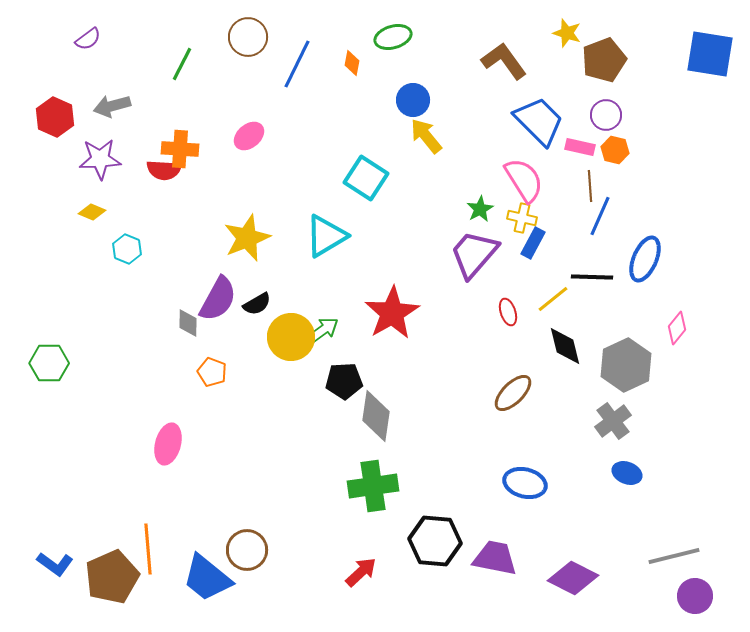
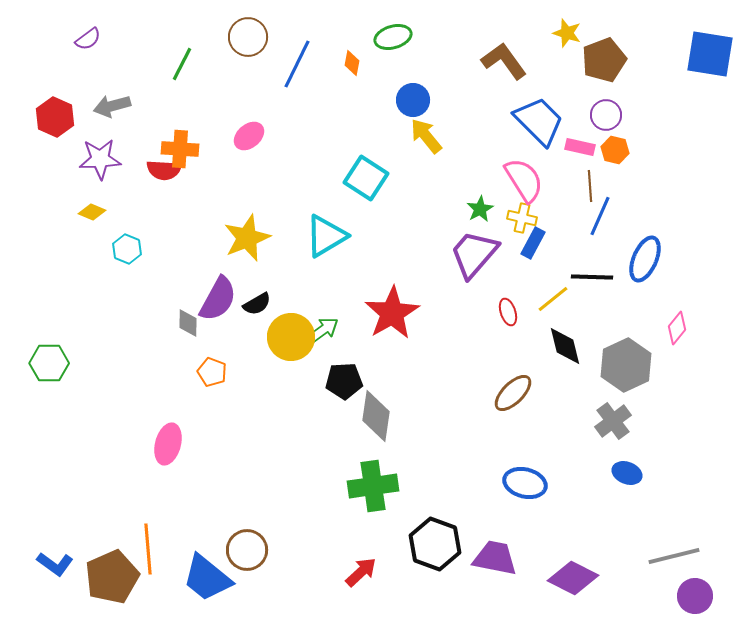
black hexagon at (435, 541): moved 3 px down; rotated 15 degrees clockwise
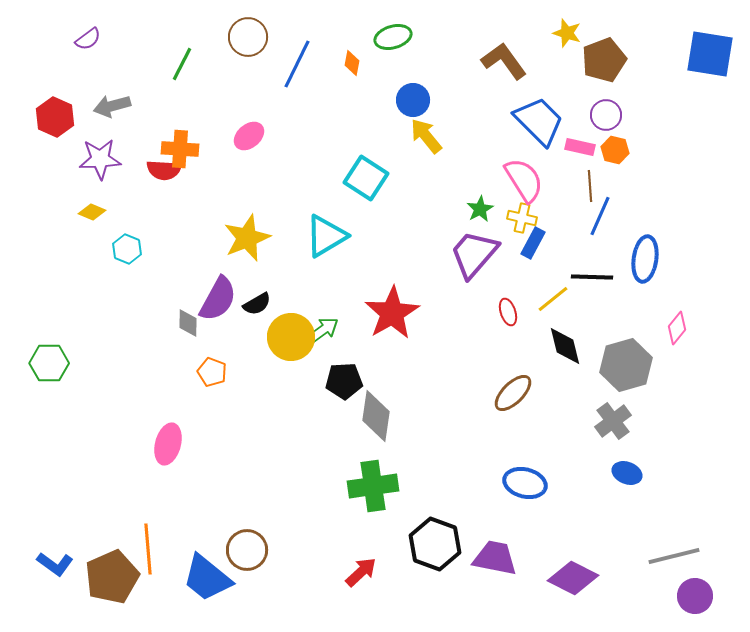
blue ellipse at (645, 259): rotated 15 degrees counterclockwise
gray hexagon at (626, 365): rotated 9 degrees clockwise
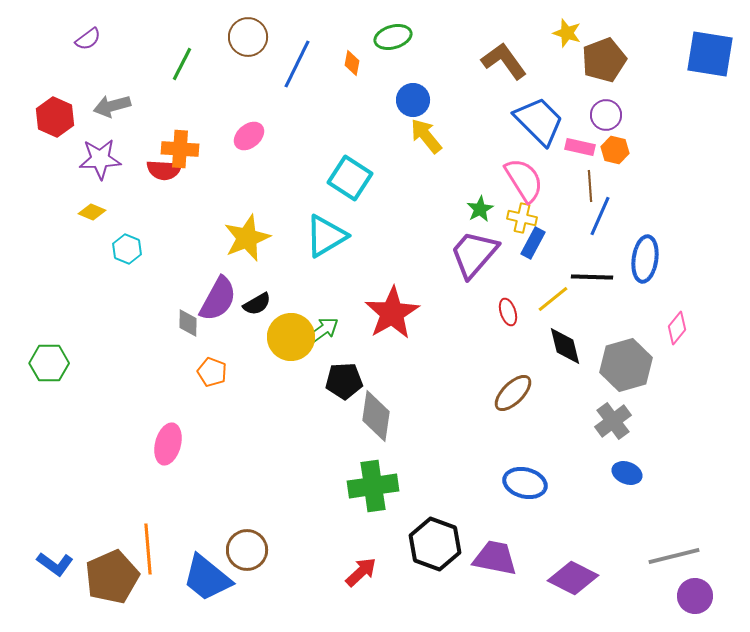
cyan square at (366, 178): moved 16 px left
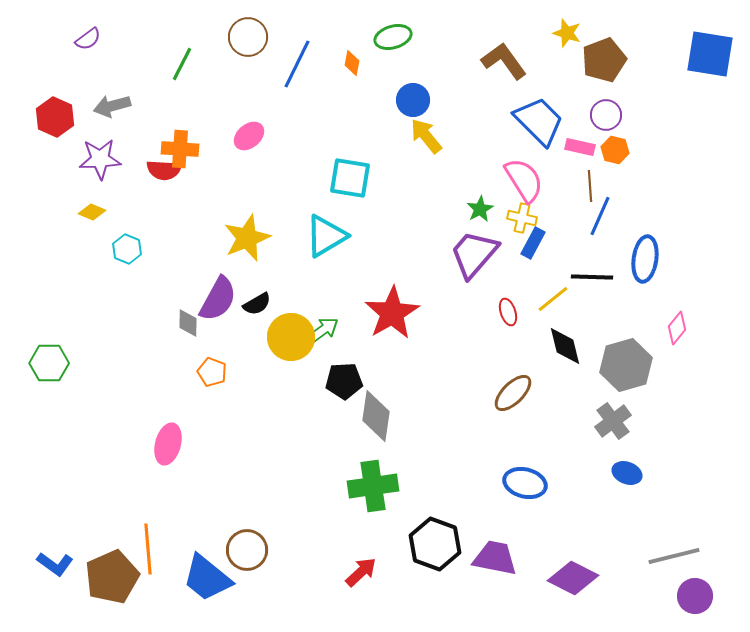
cyan square at (350, 178): rotated 24 degrees counterclockwise
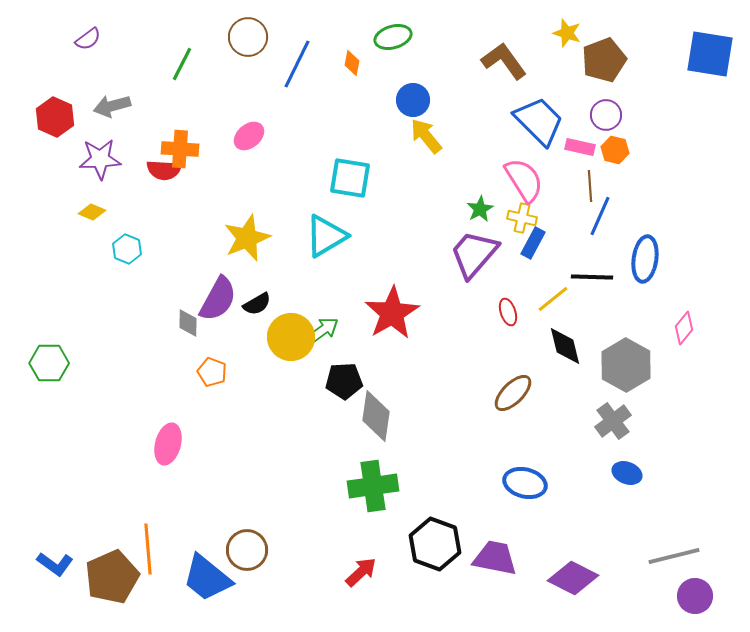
pink diamond at (677, 328): moved 7 px right
gray hexagon at (626, 365): rotated 15 degrees counterclockwise
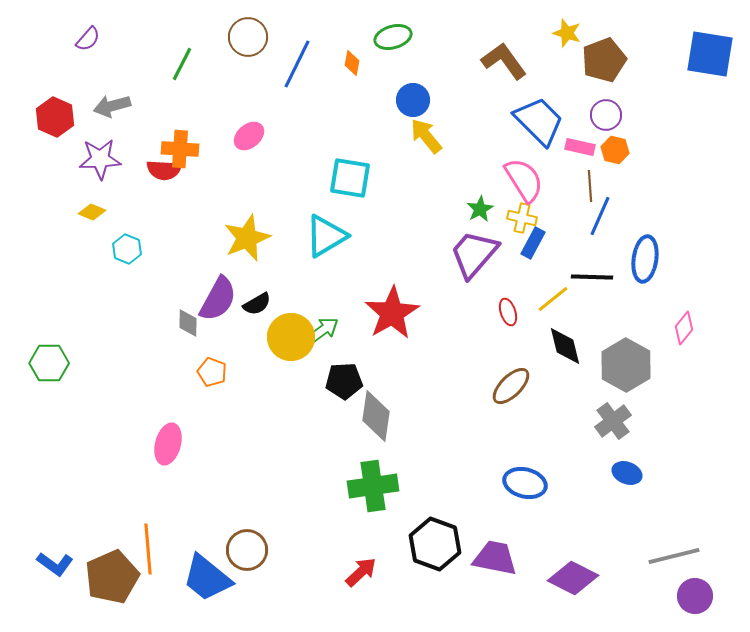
purple semicircle at (88, 39): rotated 12 degrees counterclockwise
brown ellipse at (513, 393): moved 2 px left, 7 px up
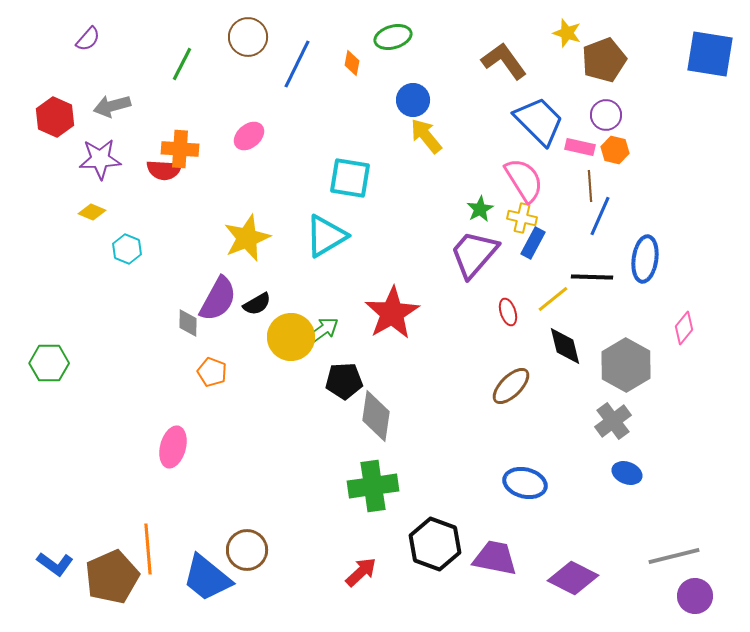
pink ellipse at (168, 444): moved 5 px right, 3 px down
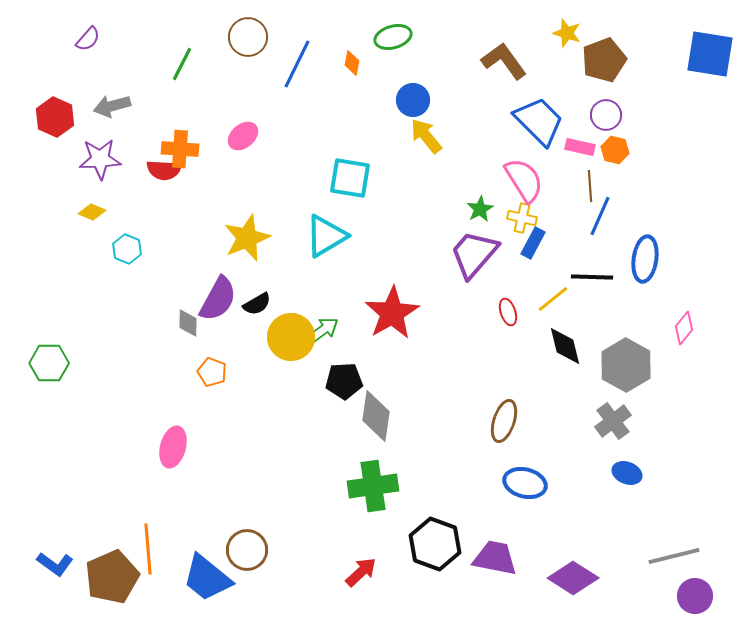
pink ellipse at (249, 136): moved 6 px left
brown ellipse at (511, 386): moved 7 px left, 35 px down; rotated 27 degrees counterclockwise
purple diamond at (573, 578): rotated 6 degrees clockwise
